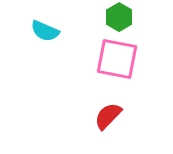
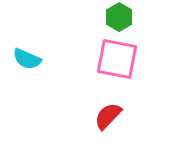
cyan semicircle: moved 18 px left, 28 px down
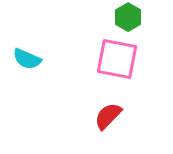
green hexagon: moved 9 px right
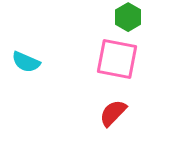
cyan semicircle: moved 1 px left, 3 px down
red semicircle: moved 5 px right, 3 px up
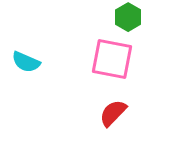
pink square: moved 5 px left
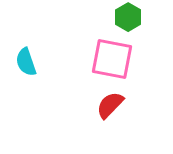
cyan semicircle: rotated 48 degrees clockwise
red semicircle: moved 3 px left, 8 px up
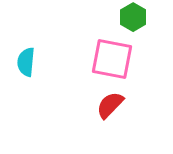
green hexagon: moved 5 px right
cyan semicircle: rotated 24 degrees clockwise
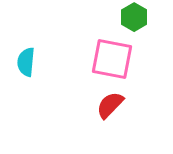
green hexagon: moved 1 px right
